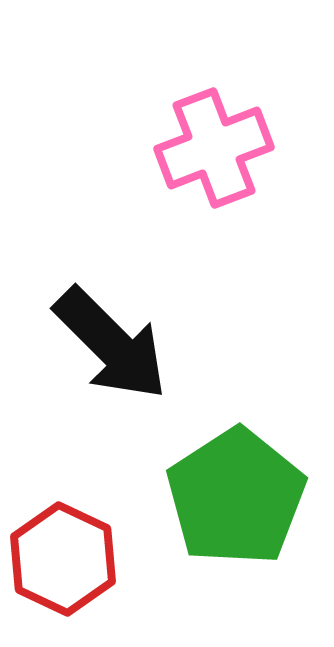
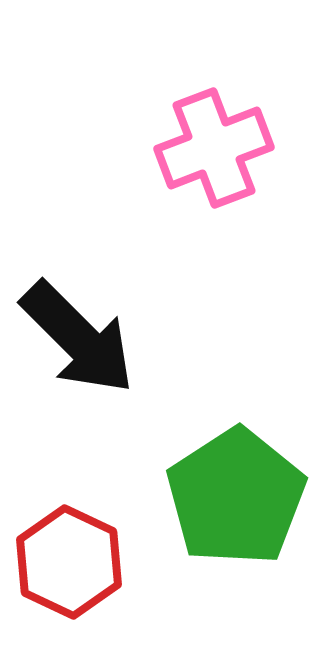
black arrow: moved 33 px left, 6 px up
red hexagon: moved 6 px right, 3 px down
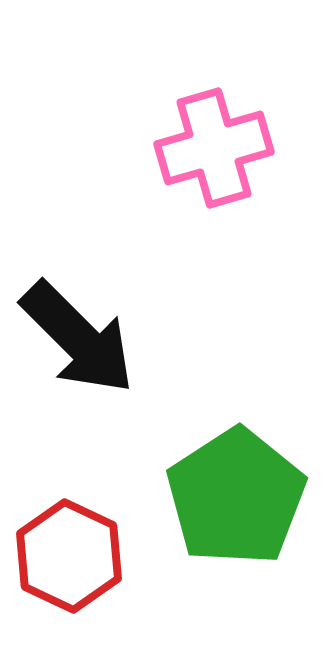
pink cross: rotated 5 degrees clockwise
red hexagon: moved 6 px up
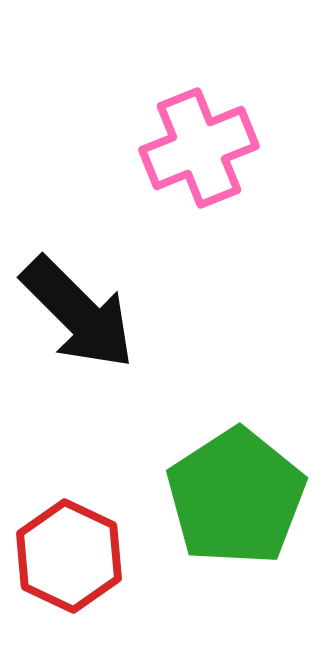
pink cross: moved 15 px left; rotated 6 degrees counterclockwise
black arrow: moved 25 px up
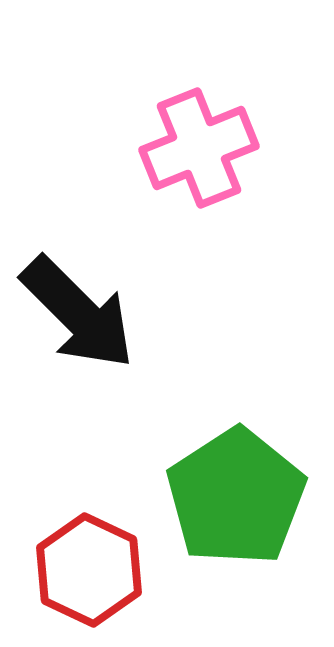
red hexagon: moved 20 px right, 14 px down
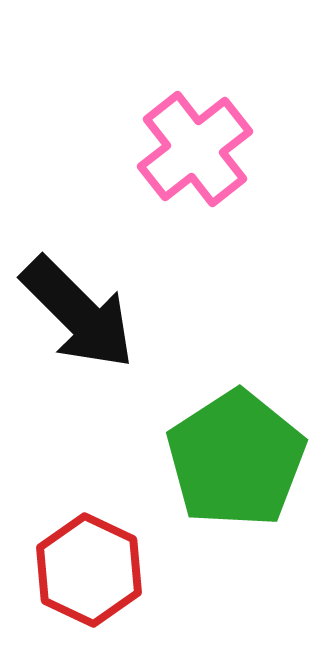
pink cross: moved 4 px left, 1 px down; rotated 16 degrees counterclockwise
green pentagon: moved 38 px up
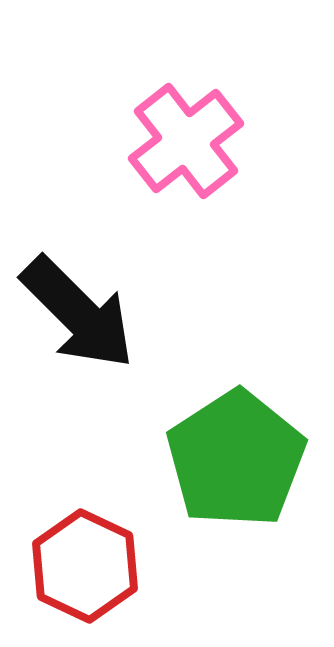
pink cross: moved 9 px left, 8 px up
red hexagon: moved 4 px left, 4 px up
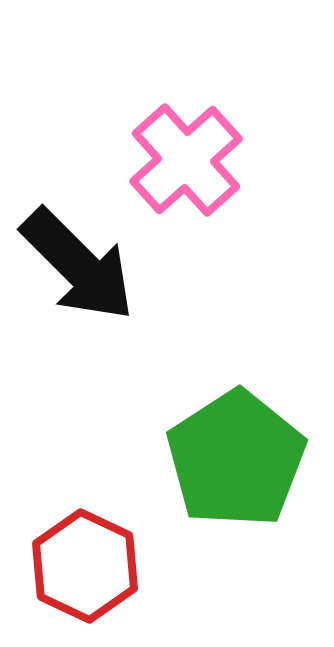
pink cross: moved 19 px down; rotated 4 degrees counterclockwise
black arrow: moved 48 px up
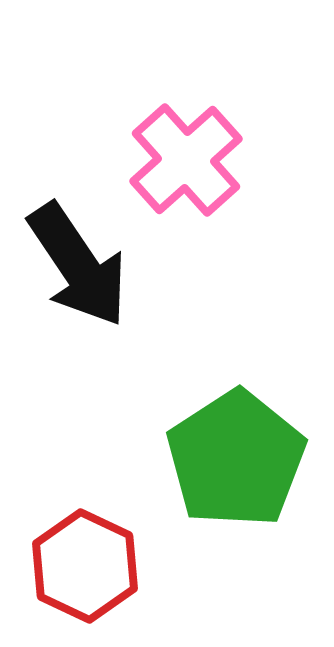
black arrow: rotated 11 degrees clockwise
